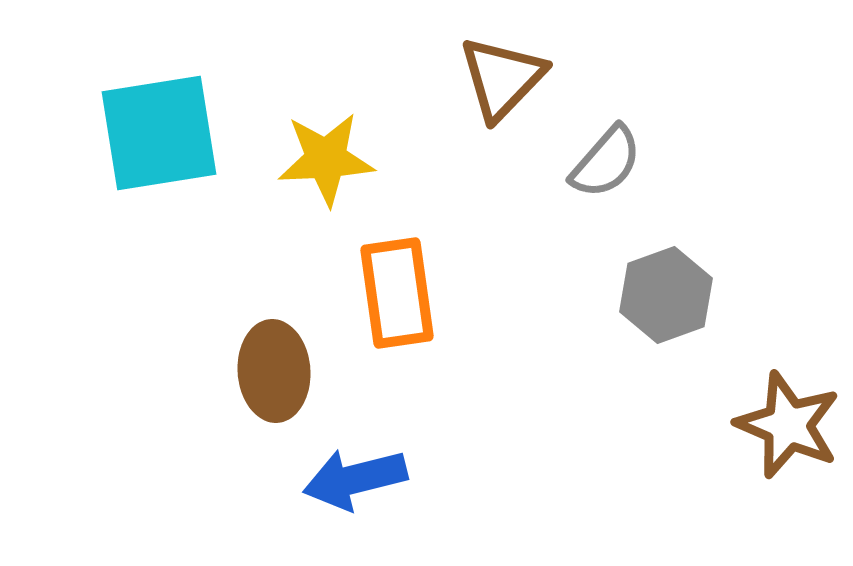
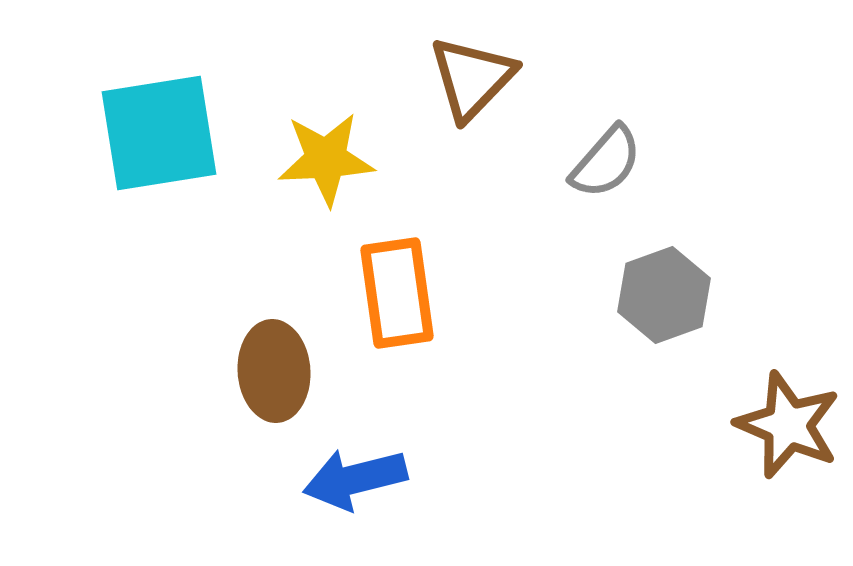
brown triangle: moved 30 px left
gray hexagon: moved 2 px left
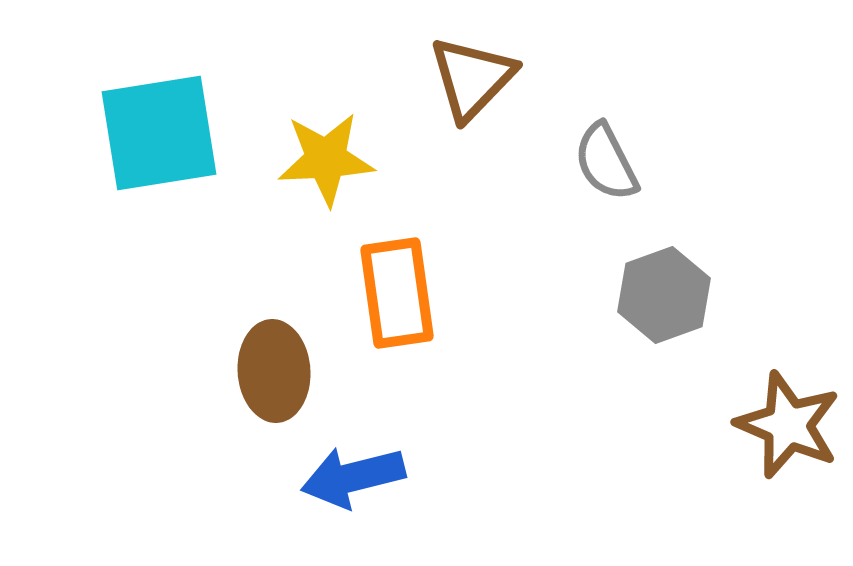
gray semicircle: rotated 112 degrees clockwise
blue arrow: moved 2 px left, 2 px up
